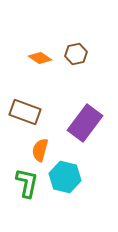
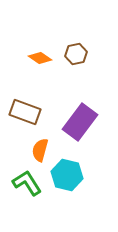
purple rectangle: moved 5 px left, 1 px up
cyan hexagon: moved 2 px right, 2 px up
green L-shape: rotated 44 degrees counterclockwise
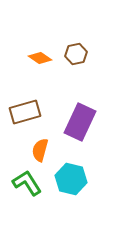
brown rectangle: rotated 36 degrees counterclockwise
purple rectangle: rotated 12 degrees counterclockwise
cyan hexagon: moved 4 px right, 4 px down
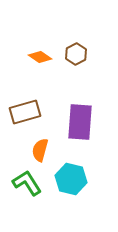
brown hexagon: rotated 15 degrees counterclockwise
orange diamond: moved 1 px up
purple rectangle: rotated 21 degrees counterclockwise
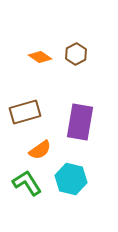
purple rectangle: rotated 6 degrees clockwise
orange semicircle: rotated 140 degrees counterclockwise
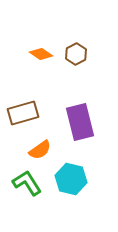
orange diamond: moved 1 px right, 3 px up
brown rectangle: moved 2 px left, 1 px down
purple rectangle: rotated 24 degrees counterclockwise
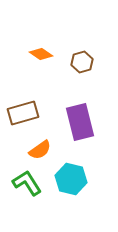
brown hexagon: moved 6 px right, 8 px down; rotated 10 degrees clockwise
